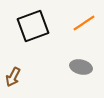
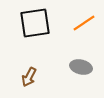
black square: moved 2 px right, 3 px up; rotated 12 degrees clockwise
brown arrow: moved 16 px right
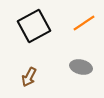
black square: moved 1 px left, 3 px down; rotated 20 degrees counterclockwise
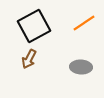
gray ellipse: rotated 10 degrees counterclockwise
brown arrow: moved 18 px up
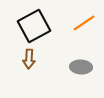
brown arrow: rotated 24 degrees counterclockwise
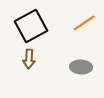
black square: moved 3 px left
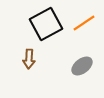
black square: moved 15 px right, 2 px up
gray ellipse: moved 1 px right, 1 px up; rotated 40 degrees counterclockwise
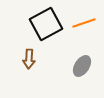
orange line: rotated 15 degrees clockwise
gray ellipse: rotated 20 degrees counterclockwise
